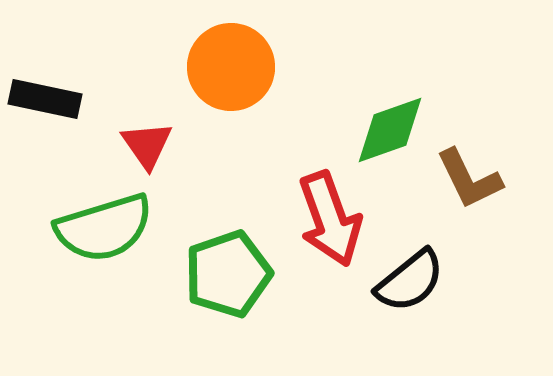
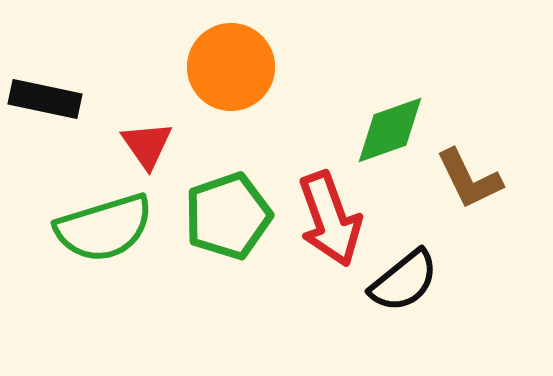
green pentagon: moved 58 px up
black semicircle: moved 6 px left
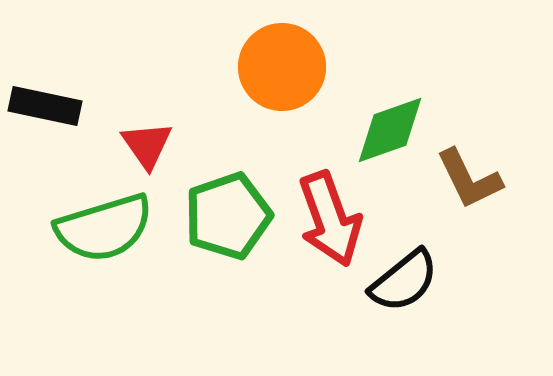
orange circle: moved 51 px right
black rectangle: moved 7 px down
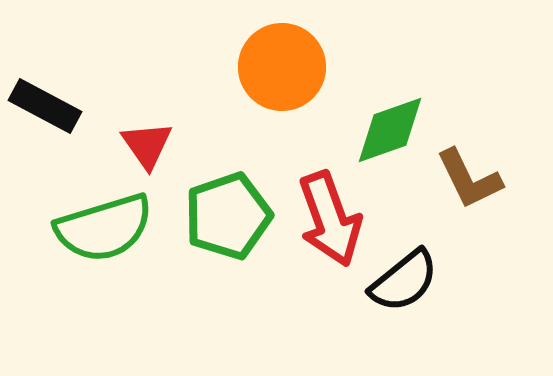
black rectangle: rotated 16 degrees clockwise
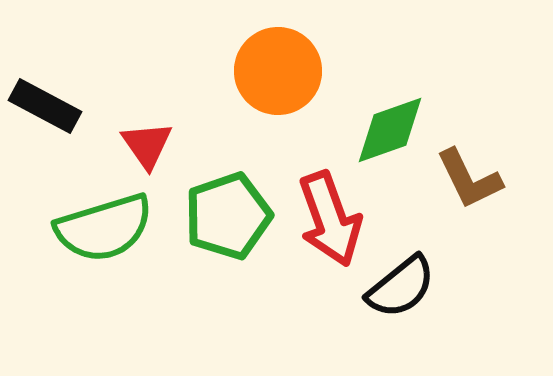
orange circle: moved 4 px left, 4 px down
black semicircle: moved 3 px left, 6 px down
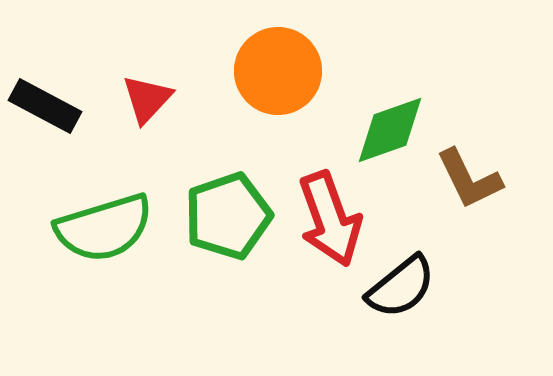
red triangle: moved 46 px up; rotated 18 degrees clockwise
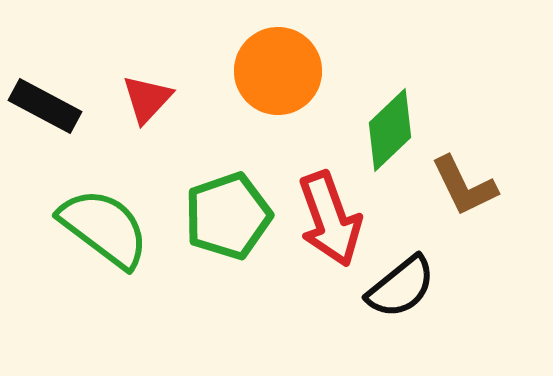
green diamond: rotated 24 degrees counterclockwise
brown L-shape: moved 5 px left, 7 px down
green semicircle: rotated 126 degrees counterclockwise
